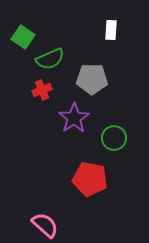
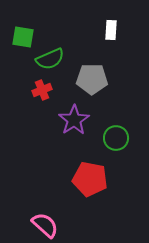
green square: rotated 25 degrees counterclockwise
purple star: moved 2 px down
green circle: moved 2 px right
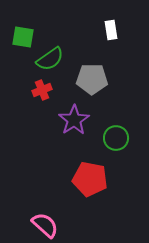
white rectangle: rotated 12 degrees counterclockwise
green semicircle: rotated 12 degrees counterclockwise
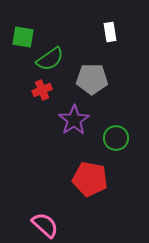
white rectangle: moved 1 px left, 2 px down
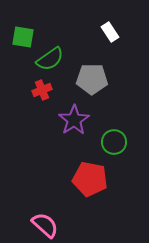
white rectangle: rotated 24 degrees counterclockwise
green circle: moved 2 px left, 4 px down
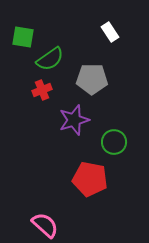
purple star: rotated 16 degrees clockwise
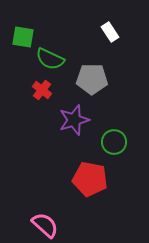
green semicircle: rotated 60 degrees clockwise
red cross: rotated 30 degrees counterclockwise
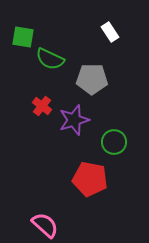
red cross: moved 16 px down
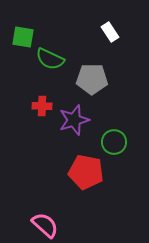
red cross: rotated 36 degrees counterclockwise
red pentagon: moved 4 px left, 7 px up
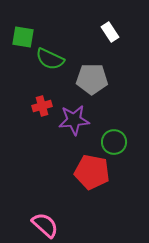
red cross: rotated 18 degrees counterclockwise
purple star: rotated 12 degrees clockwise
red pentagon: moved 6 px right
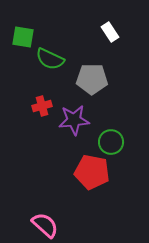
green circle: moved 3 px left
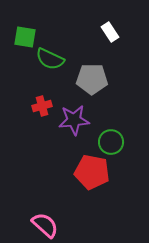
green square: moved 2 px right
